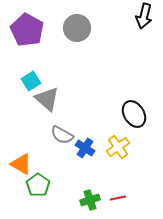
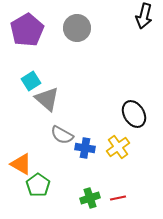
purple pentagon: rotated 12 degrees clockwise
blue cross: rotated 24 degrees counterclockwise
green cross: moved 2 px up
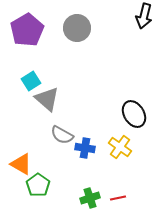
yellow cross: moved 2 px right; rotated 20 degrees counterclockwise
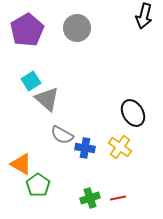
black ellipse: moved 1 px left, 1 px up
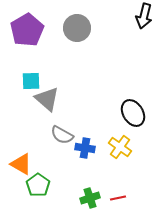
cyan square: rotated 30 degrees clockwise
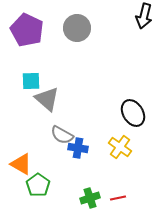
purple pentagon: rotated 16 degrees counterclockwise
blue cross: moved 7 px left
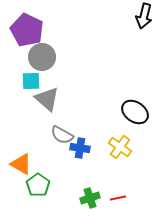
gray circle: moved 35 px left, 29 px down
black ellipse: moved 2 px right, 1 px up; rotated 24 degrees counterclockwise
blue cross: moved 2 px right
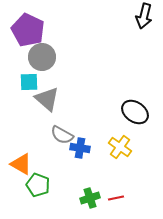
purple pentagon: moved 1 px right
cyan square: moved 2 px left, 1 px down
green pentagon: rotated 15 degrees counterclockwise
red line: moved 2 px left
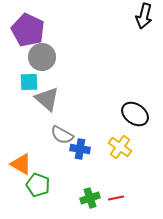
black ellipse: moved 2 px down
blue cross: moved 1 px down
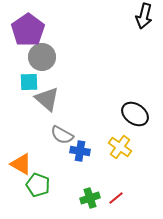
purple pentagon: rotated 12 degrees clockwise
blue cross: moved 2 px down
red line: rotated 28 degrees counterclockwise
